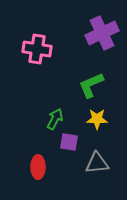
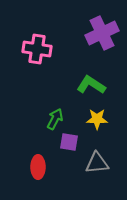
green L-shape: rotated 56 degrees clockwise
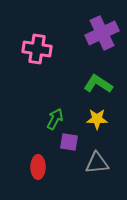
green L-shape: moved 7 px right, 1 px up
